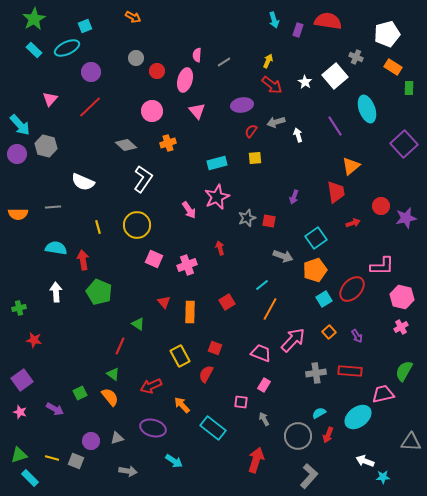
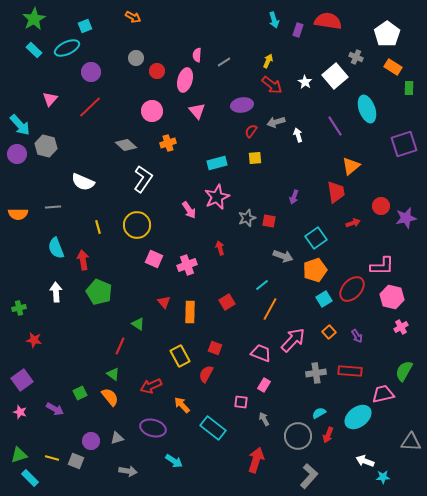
white pentagon at (387, 34): rotated 20 degrees counterclockwise
purple square at (404, 144): rotated 24 degrees clockwise
cyan semicircle at (56, 248): rotated 120 degrees counterclockwise
pink hexagon at (402, 297): moved 10 px left
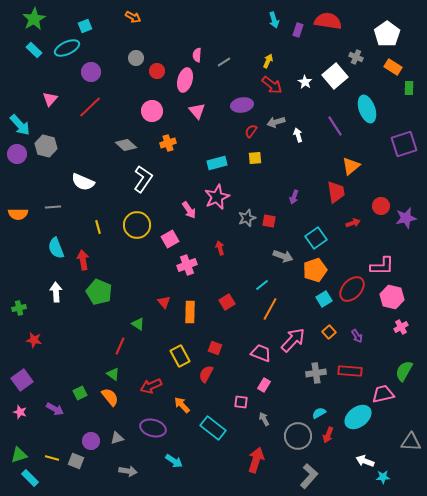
pink square at (154, 259): moved 16 px right, 20 px up; rotated 36 degrees clockwise
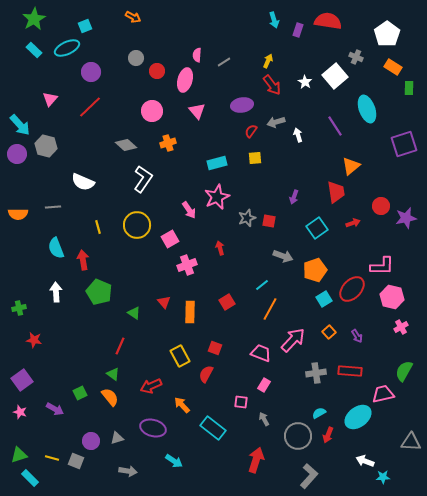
red arrow at (272, 85): rotated 15 degrees clockwise
cyan square at (316, 238): moved 1 px right, 10 px up
green triangle at (138, 324): moved 4 px left, 11 px up
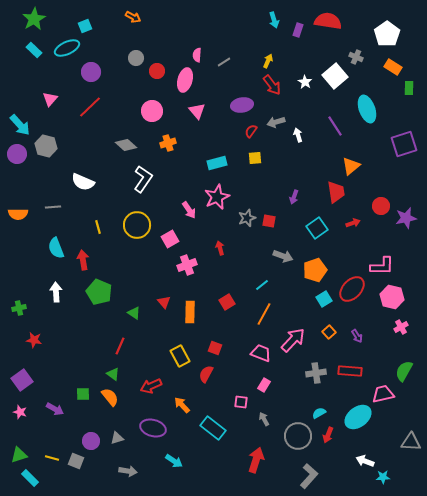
orange line at (270, 309): moved 6 px left, 5 px down
green square at (80, 393): moved 3 px right, 1 px down; rotated 24 degrees clockwise
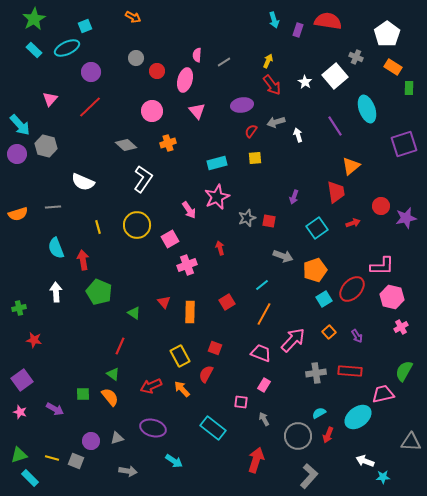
orange semicircle at (18, 214): rotated 18 degrees counterclockwise
orange arrow at (182, 405): moved 16 px up
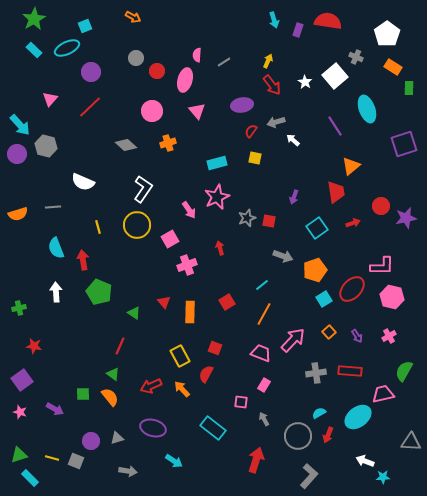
white arrow at (298, 135): moved 5 px left, 5 px down; rotated 32 degrees counterclockwise
yellow square at (255, 158): rotated 16 degrees clockwise
white L-shape at (143, 179): moved 10 px down
pink cross at (401, 327): moved 12 px left, 9 px down
red star at (34, 340): moved 6 px down
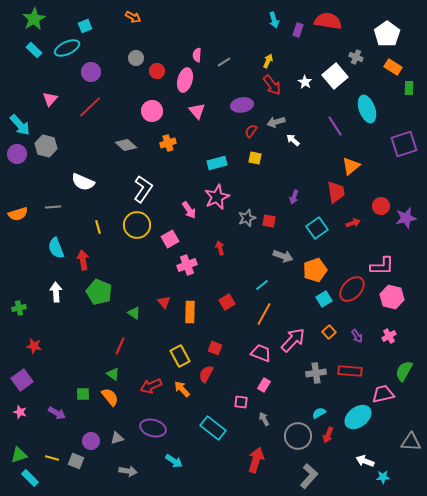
purple arrow at (55, 409): moved 2 px right, 4 px down
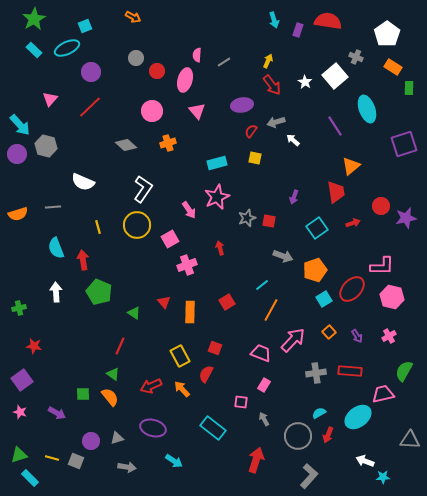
orange line at (264, 314): moved 7 px right, 4 px up
gray triangle at (411, 442): moved 1 px left, 2 px up
gray arrow at (128, 471): moved 1 px left, 4 px up
